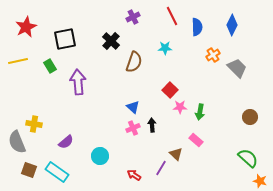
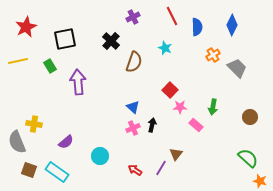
cyan star: rotated 24 degrees clockwise
green arrow: moved 13 px right, 5 px up
black arrow: rotated 16 degrees clockwise
pink rectangle: moved 15 px up
brown triangle: rotated 24 degrees clockwise
red arrow: moved 1 px right, 5 px up
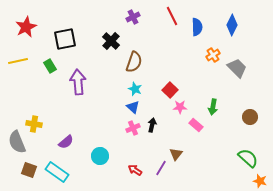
cyan star: moved 30 px left, 41 px down
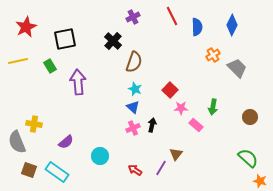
black cross: moved 2 px right
pink star: moved 1 px right, 1 px down
